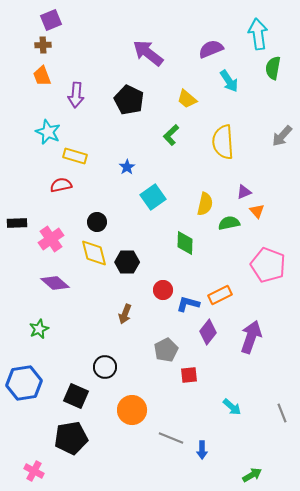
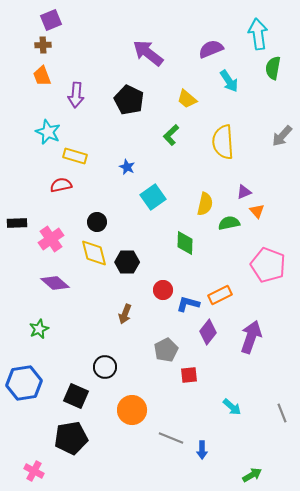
blue star at (127, 167): rotated 14 degrees counterclockwise
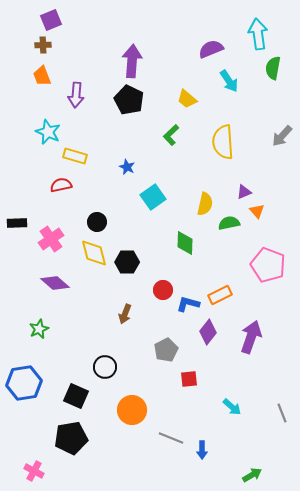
purple arrow at (148, 53): moved 16 px left, 8 px down; rotated 56 degrees clockwise
red square at (189, 375): moved 4 px down
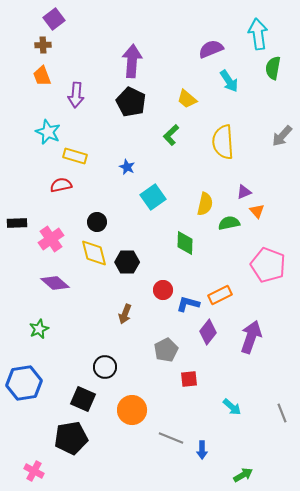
purple square at (51, 20): moved 3 px right, 1 px up; rotated 15 degrees counterclockwise
black pentagon at (129, 100): moved 2 px right, 2 px down
black square at (76, 396): moved 7 px right, 3 px down
green arrow at (252, 475): moved 9 px left
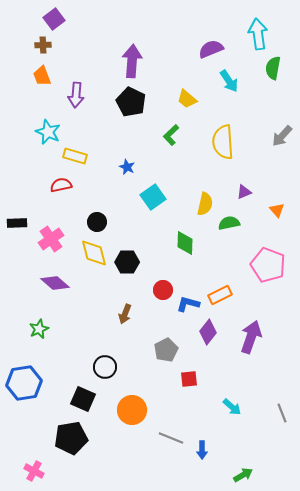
orange triangle at (257, 211): moved 20 px right, 1 px up
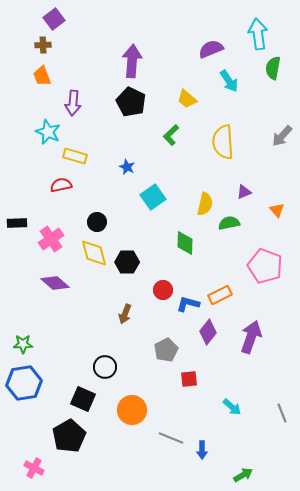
purple arrow at (76, 95): moved 3 px left, 8 px down
pink pentagon at (268, 265): moved 3 px left, 1 px down
green star at (39, 329): moved 16 px left, 15 px down; rotated 24 degrees clockwise
black pentagon at (71, 438): moved 2 px left, 2 px up; rotated 20 degrees counterclockwise
pink cross at (34, 471): moved 3 px up
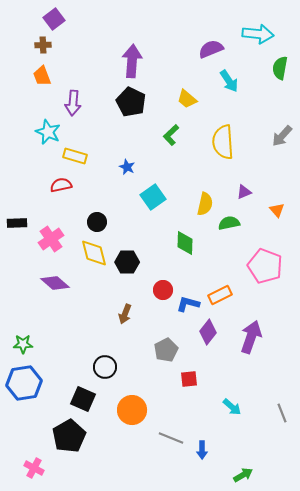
cyan arrow at (258, 34): rotated 104 degrees clockwise
green semicircle at (273, 68): moved 7 px right
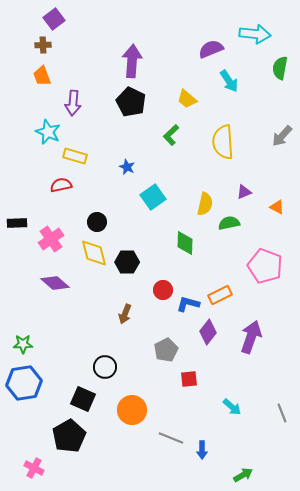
cyan arrow at (258, 34): moved 3 px left
orange triangle at (277, 210): moved 3 px up; rotated 21 degrees counterclockwise
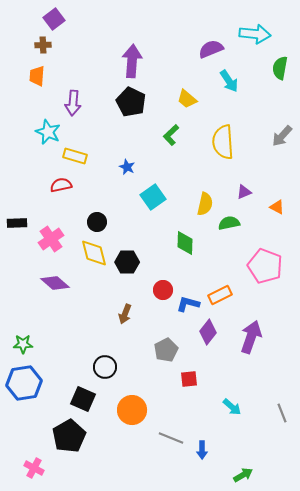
orange trapezoid at (42, 76): moved 5 px left; rotated 25 degrees clockwise
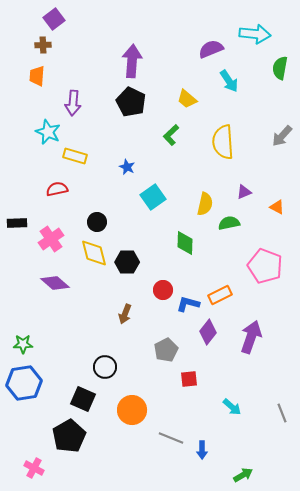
red semicircle at (61, 185): moved 4 px left, 4 px down
